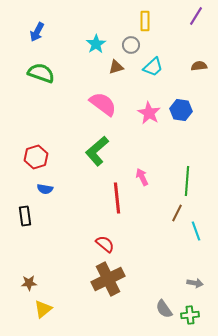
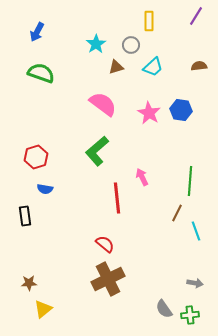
yellow rectangle: moved 4 px right
green line: moved 3 px right
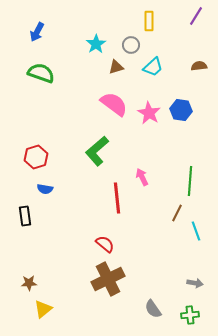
pink semicircle: moved 11 px right
gray semicircle: moved 11 px left
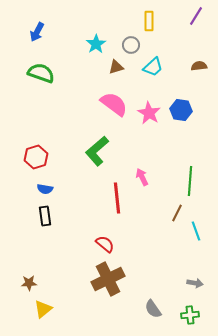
black rectangle: moved 20 px right
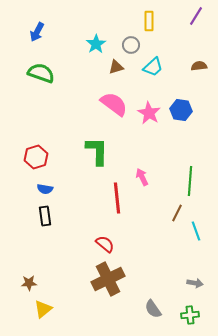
green L-shape: rotated 132 degrees clockwise
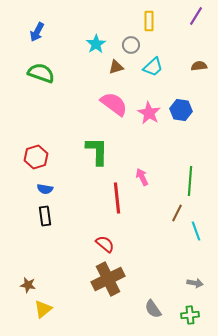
brown star: moved 1 px left, 2 px down; rotated 14 degrees clockwise
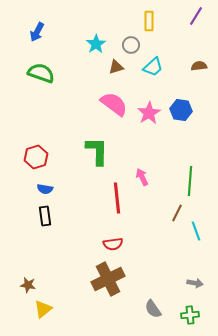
pink star: rotated 10 degrees clockwise
red semicircle: moved 8 px right; rotated 132 degrees clockwise
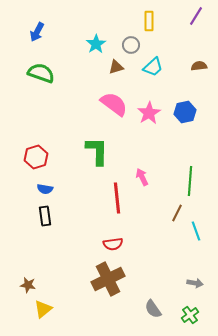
blue hexagon: moved 4 px right, 2 px down; rotated 20 degrees counterclockwise
green cross: rotated 30 degrees counterclockwise
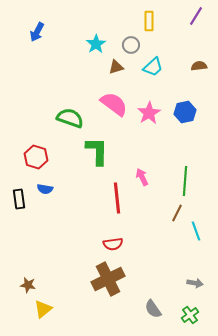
green semicircle: moved 29 px right, 45 px down
red hexagon: rotated 25 degrees counterclockwise
green line: moved 5 px left
black rectangle: moved 26 px left, 17 px up
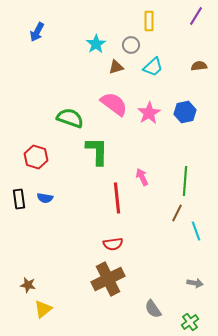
blue semicircle: moved 9 px down
green cross: moved 7 px down
